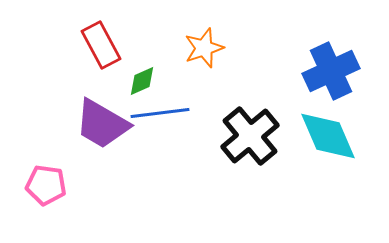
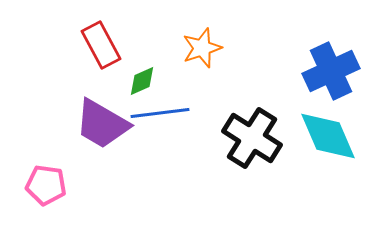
orange star: moved 2 px left
black cross: moved 2 px right, 2 px down; rotated 18 degrees counterclockwise
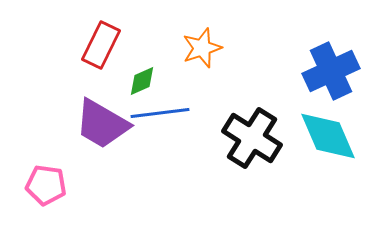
red rectangle: rotated 54 degrees clockwise
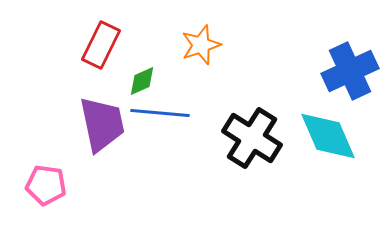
orange star: moved 1 px left, 3 px up
blue cross: moved 19 px right
blue line: rotated 12 degrees clockwise
purple trapezoid: rotated 132 degrees counterclockwise
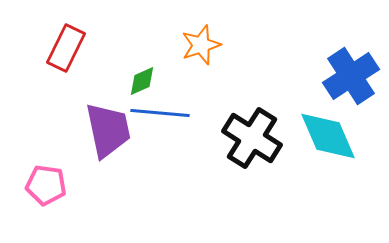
red rectangle: moved 35 px left, 3 px down
blue cross: moved 1 px right, 5 px down; rotated 8 degrees counterclockwise
purple trapezoid: moved 6 px right, 6 px down
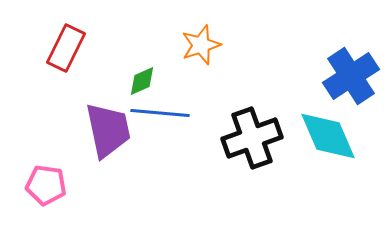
black cross: rotated 38 degrees clockwise
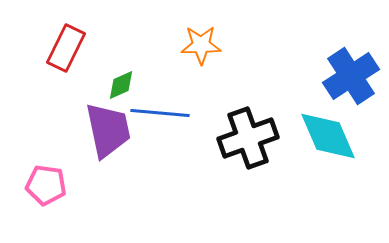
orange star: rotated 18 degrees clockwise
green diamond: moved 21 px left, 4 px down
black cross: moved 4 px left
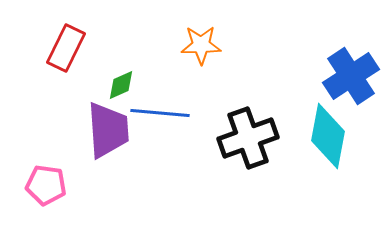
purple trapezoid: rotated 8 degrees clockwise
cyan diamond: rotated 34 degrees clockwise
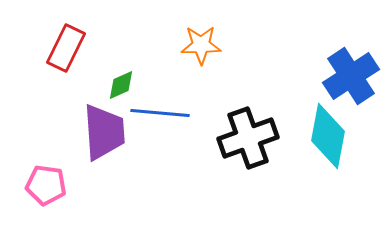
purple trapezoid: moved 4 px left, 2 px down
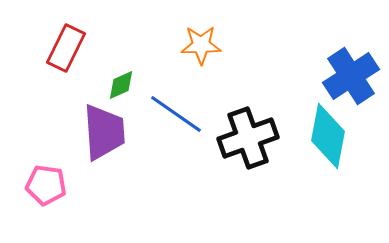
blue line: moved 16 px right, 1 px down; rotated 30 degrees clockwise
